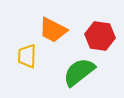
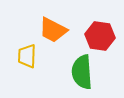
green semicircle: moved 3 px right; rotated 56 degrees counterclockwise
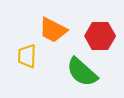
red hexagon: rotated 8 degrees counterclockwise
green semicircle: rotated 44 degrees counterclockwise
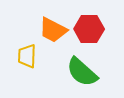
red hexagon: moved 11 px left, 7 px up
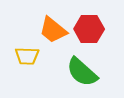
orange trapezoid: rotated 12 degrees clockwise
yellow trapezoid: rotated 90 degrees counterclockwise
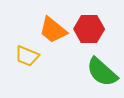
yellow trapezoid: rotated 20 degrees clockwise
green semicircle: moved 20 px right
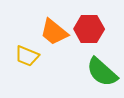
orange trapezoid: moved 1 px right, 2 px down
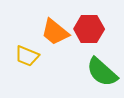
orange trapezoid: moved 1 px right
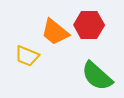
red hexagon: moved 4 px up
green semicircle: moved 5 px left, 4 px down
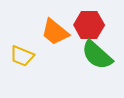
yellow trapezoid: moved 5 px left
green semicircle: moved 21 px up
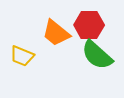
orange trapezoid: moved 1 px right, 1 px down
